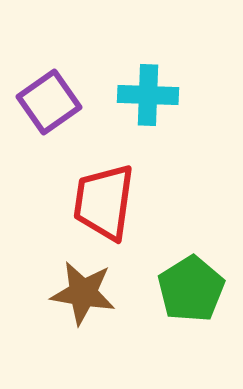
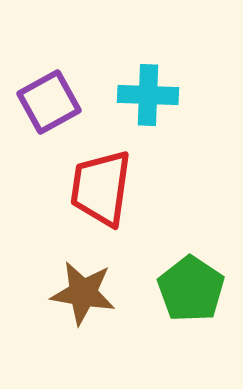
purple square: rotated 6 degrees clockwise
red trapezoid: moved 3 px left, 14 px up
green pentagon: rotated 6 degrees counterclockwise
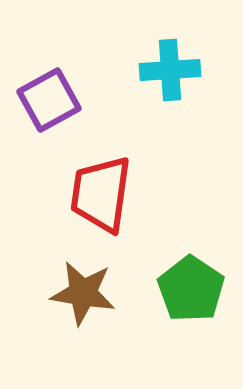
cyan cross: moved 22 px right, 25 px up; rotated 6 degrees counterclockwise
purple square: moved 2 px up
red trapezoid: moved 6 px down
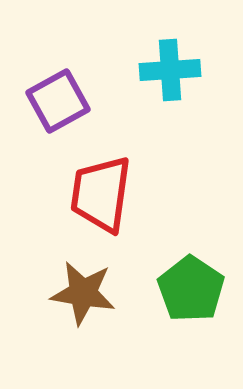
purple square: moved 9 px right, 1 px down
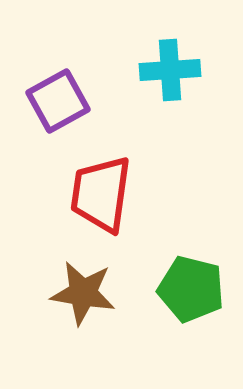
green pentagon: rotated 20 degrees counterclockwise
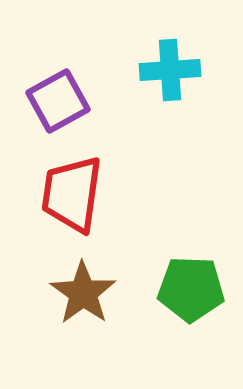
red trapezoid: moved 29 px left
green pentagon: rotated 12 degrees counterclockwise
brown star: rotated 26 degrees clockwise
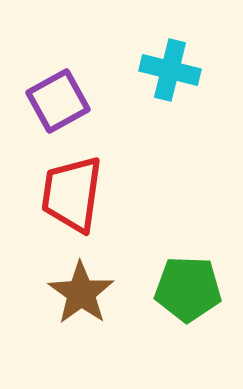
cyan cross: rotated 18 degrees clockwise
green pentagon: moved 3 px left
brown star: moved 2 px left
